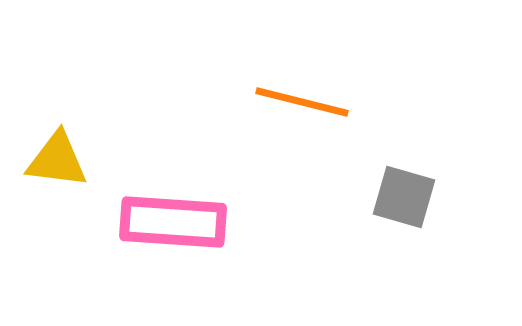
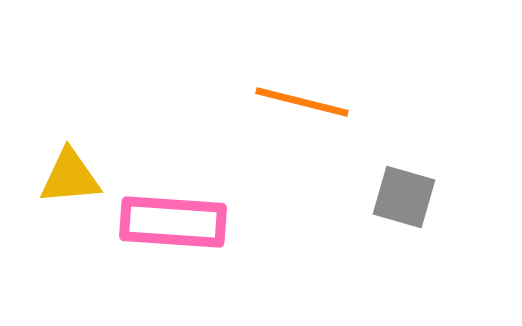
yellow triangle: moved 13 px right, 17 px down; rotated 12 degrees counterclockwise
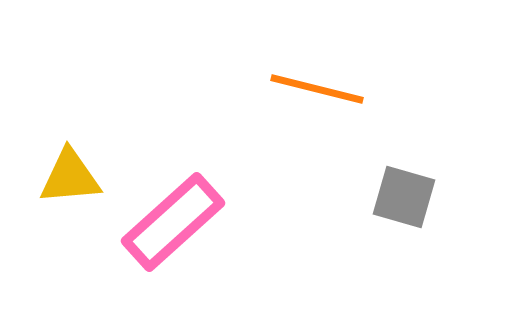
orange line: moved 15 px right, 13 px up
pink rectangle: rotated 46 degrees counterclockwise
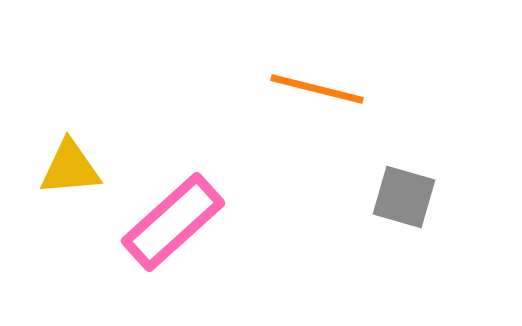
yellow triangle: moved 9 px up
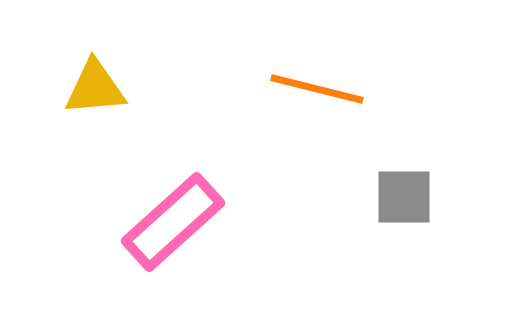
yellow triangle: moved 25 px right, 80 px up
gray square: rotated 16 degrees counterclockwise
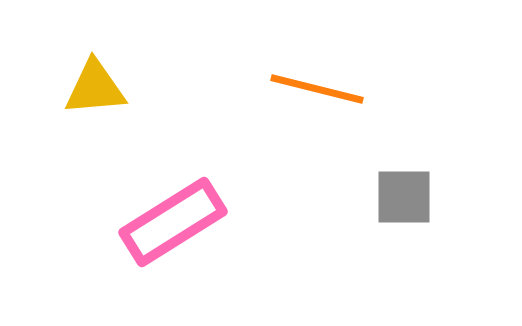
pink rectangle: rotated 10 degrees clockwise
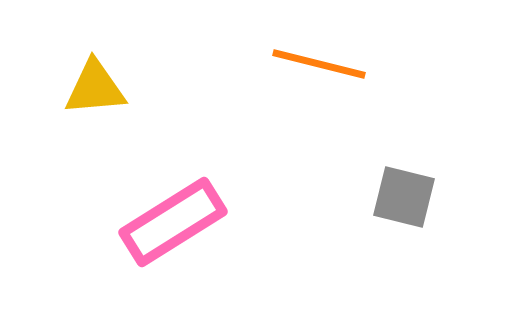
orange line: moved 2 px right, 25 px up
gray square: rotated 14 degrees clockwise
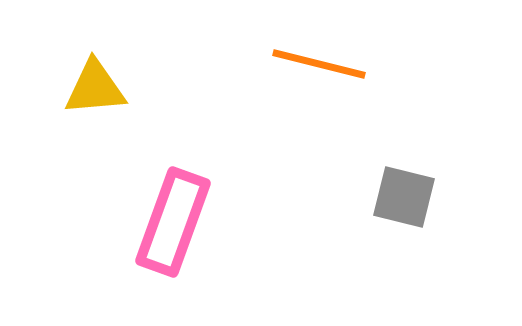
pink rectangle: rotated 38 degrees counterclockwise
